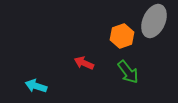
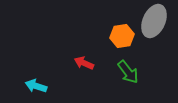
orange hexagon: rotated 10 degrees clockwise
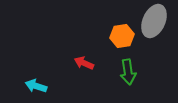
green arrow: rotated 30 degrees clockwise
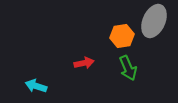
red arrow: rotated 144 degrees clockwise
green arrow: moved 4 px up; rotated 15 degrees counterclockwise
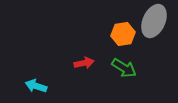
orange hexagon: moved 1 px right, 2 px up
green arrow: moved 4 px left; rotated 35 degrees counterclockwise
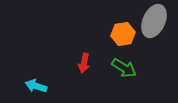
red arrow: rotated 114 degrees clockwise
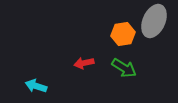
red arrow: rotated 66 degrees clockwise
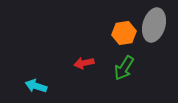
gray ellipse: moved 4 px down; rotated 8 degrees counterclockwise
orange hexagon: moved 1 px right, 1 px up
green arrow: rotated 90 degrees clockwise
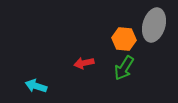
orange hexagon: moved 6 px down; rotated 15 degrees clockwise
